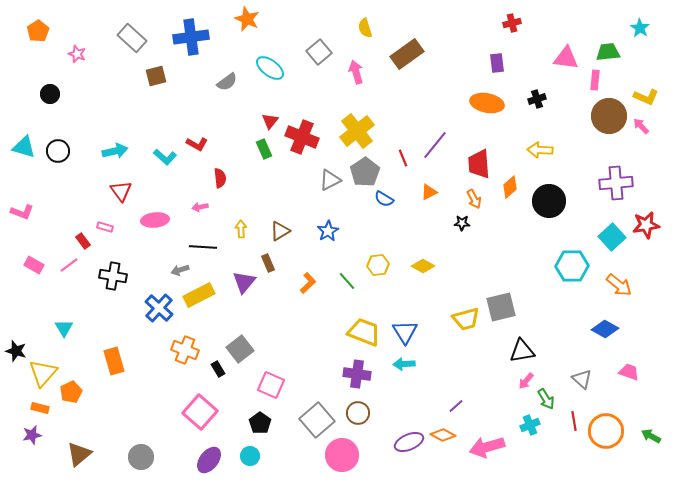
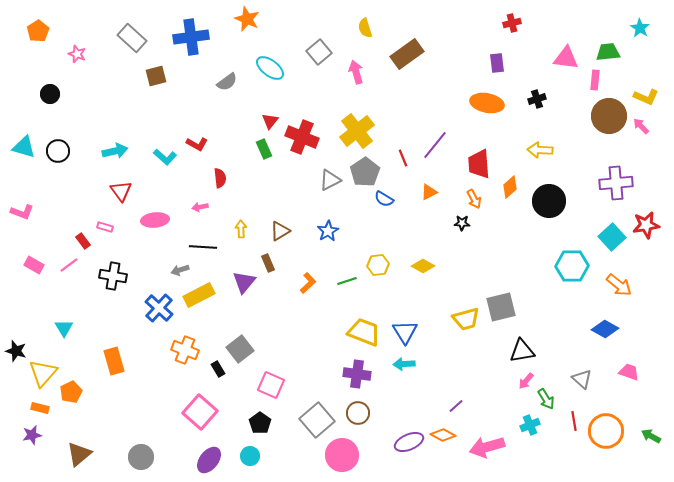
green line at (347, 281): rotated 66 degrees counterclockwise
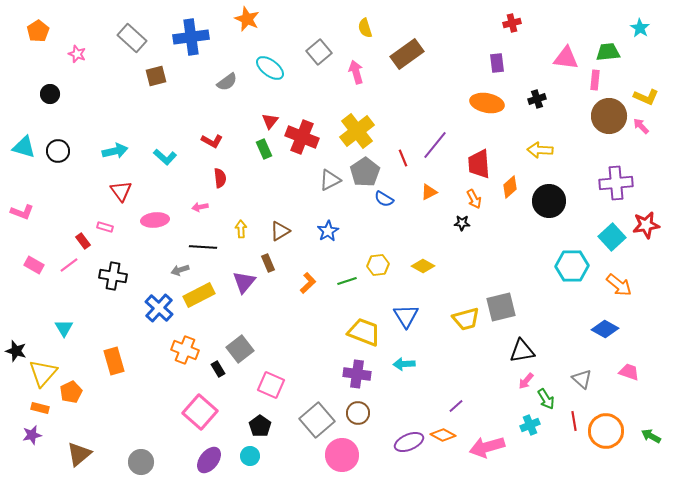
red L-shape at (197, 144): moved 15 px right, 3 px up
blue triangle at (405, 332): moved 1 px right, 16 px up
black pentagon at (260, 423): moved 3 px down
gray circle at (141, 457): moved 5 px down
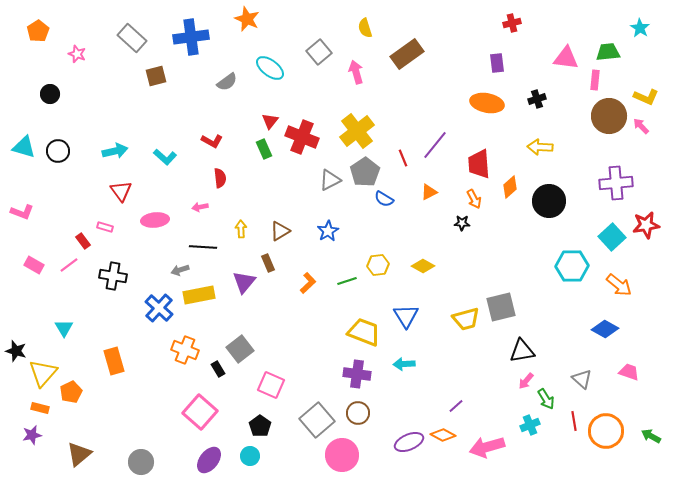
yellow arrow at (540, 150): moved 3 px up
yellow rectangle at (199, 295): rotated 16 degrees clockwise
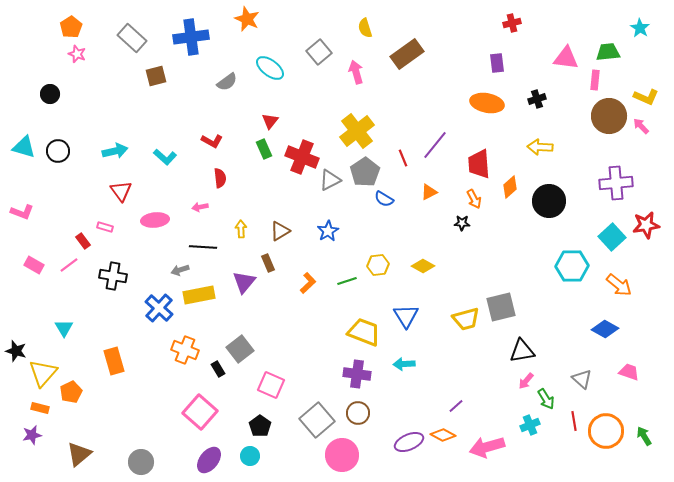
orange pentagon at (38, 31): moved 33 px right, 4 px up
red cross at (302, 137): moved 20 px down
green arrow at (651, 436): moved 7 px left; rotated 30 degrees clockwise
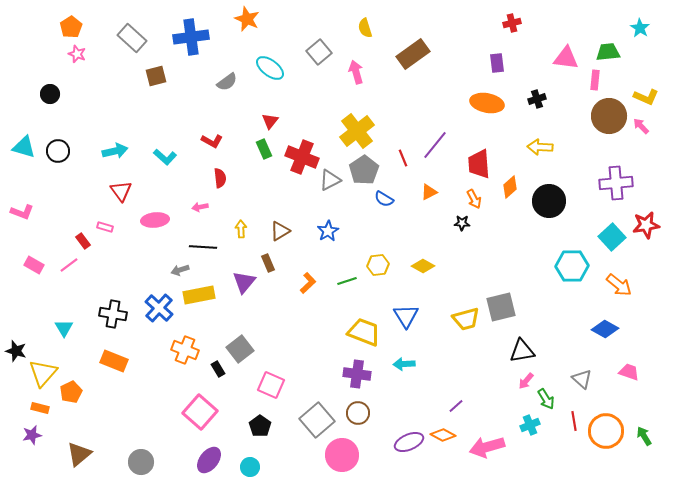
brown rectangle at (407, 54): moved 6 px right
gray pentagon at (365, 172): moved 1 px left, 2 px up
black cross at (113, 276): moved 38 px down
orange rectangle at (114, 361): rotated 52 degrees counterclockwise
cyan circle at (250, 456): moved 11 px down
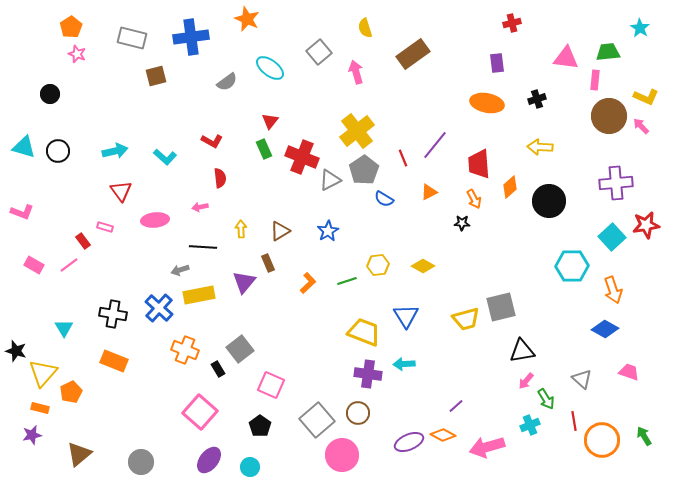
gray rectangle at (132, 38): rotated 28 degrees counterclockwise
orange arrow at (619, 285): moved 6 px left, 5 px down; rotated 32 degrees clockwise
purple cross at (357, 374): moved 11 px right
orange circle at (606, 431): moved 4 px left, 9 px down
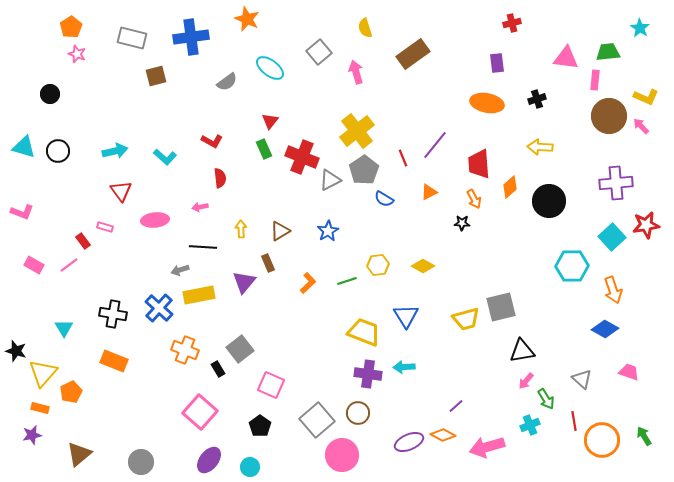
cyan arrow at (404, 364): moved 3 px down
